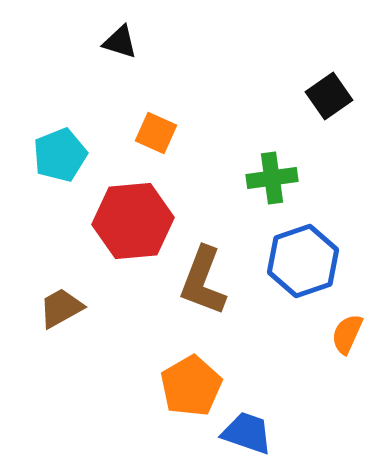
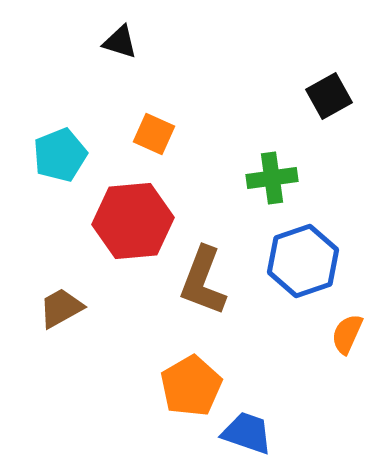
black square: rotated 6 degrees clockwise
orange square: moved 2 px left, 1 px down
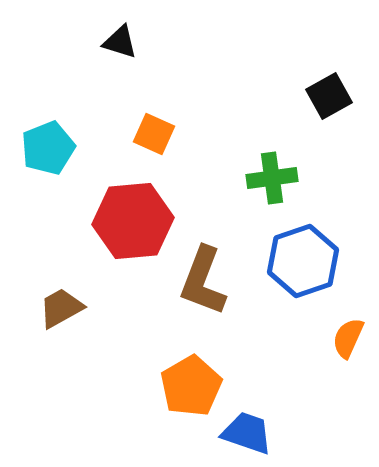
cyan pentagon: moved 12 px left, 7 px up
orange semicircle: moved 1 px right, 4 px down
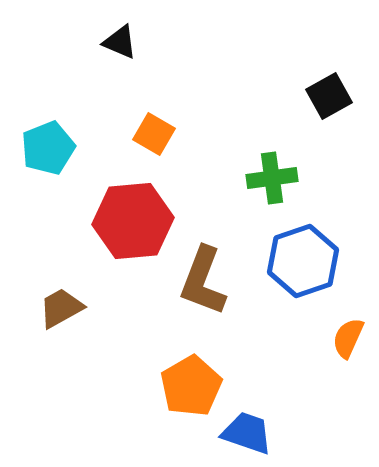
black triangle: rotated 6 degrees clockwise
orange square: rotated 6 degrees clockwise
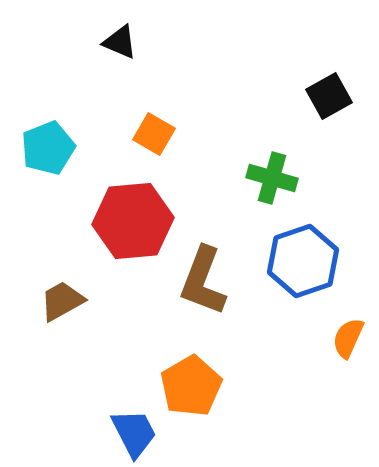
green cross: rotated 24 degrees clockwise
brown trapezoid: moved 1 px right, 7 px up
blue trapezoid: moved 113 px left; rotated 44 degrees clockwise
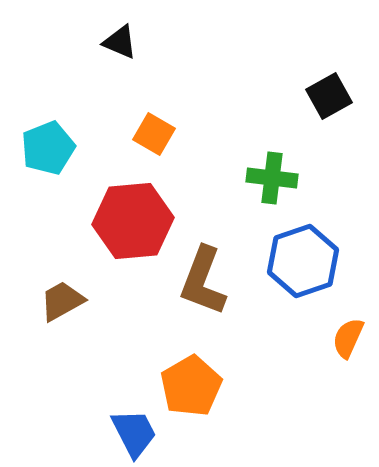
green cross: rotated 9 degrees counterclockwise
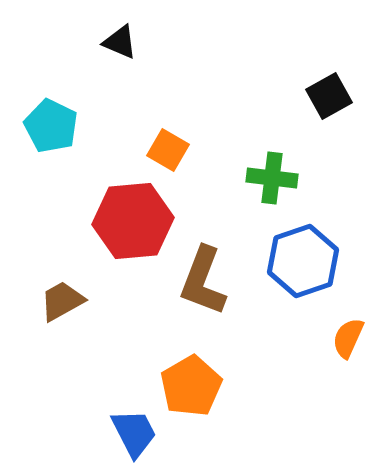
orange square: moved 14 px right, 16 px down
cyan pentagon: moved 3 px right, 22 px up; rotated 24 degrees counterclockwise
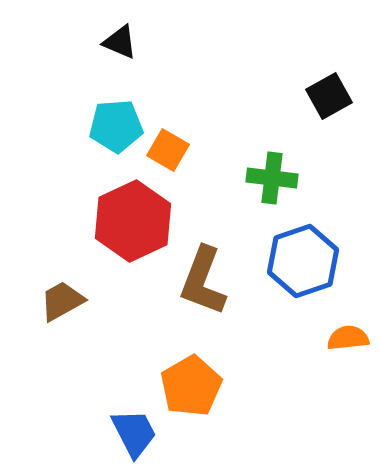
cyan pentagon: moved 65 px right; rotated 30 degrees counterclockwise
red hexagon: rotated 20 degrees counterclockwise
orange semicircle: rotated 60 degrees clockwise
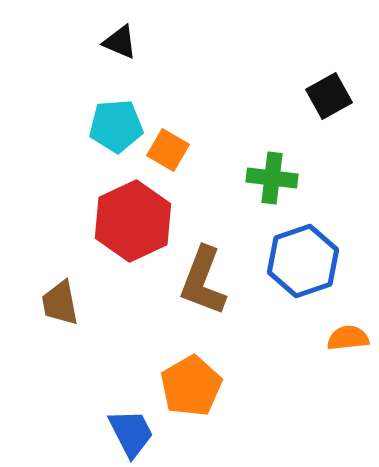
brown trapezoid: moved 2 px left, 2 px down; rotated 72 degrees counterclockwise
blue trapezoid: moved 3 px left
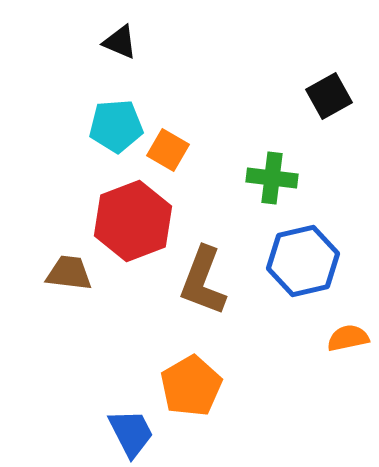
red hexagon: rotated 4 degrees clockwise
blue hexagon: rotated 6 degrees clockwise
brown trapezoid: moved 9 px right, 30 px up; rotated 108 degrees clockwise
orange semicircle: rotated 6 degrees counterclockwise
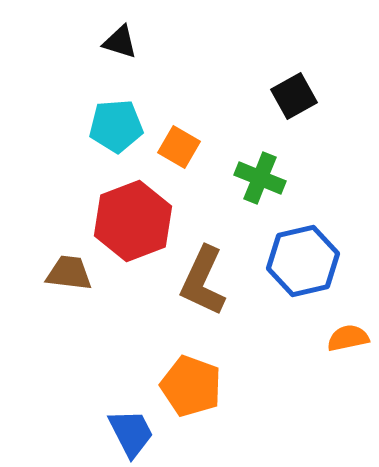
black triangle: rotated 6 degrees counterclockwise
black square: moved 35 px left
orange square: moved 11 px right, 3 px up
green cross: moved 12 px left; rotated 15 degrees clockwise
brown L-shape: rotated 4 degrees clockwise
orange pentagon: rotated 22 degrees counterclockwise
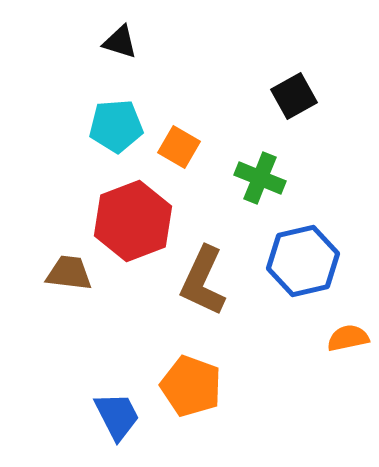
blue trapezoid: moved 14 px left, 17 px up
